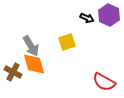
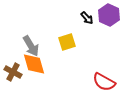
black arrow: rotated 24 degrees clockwise
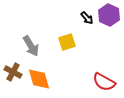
orange diamond: moved 5 px right, 15 px down
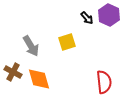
red semicircle: rotated 125 degrees counterclockwise
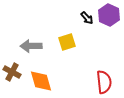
gray arrow: rotated 120 degrees clockwise
brown cross: moved 1 px left
orange diamond: moved 2 px right, 2 px down
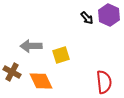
yellow square: moved 6 px left, 13 px down
orange diamond: rotated 10 degrees counterclockwise
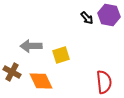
purple hexagon: rotated 15 degrees counterclockwise
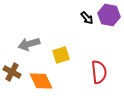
gray arrow: moved 2 px left, 2 px up; rotated 15 degrees counterclockwise
red semicircle: moved 5 px left, 10 px up
